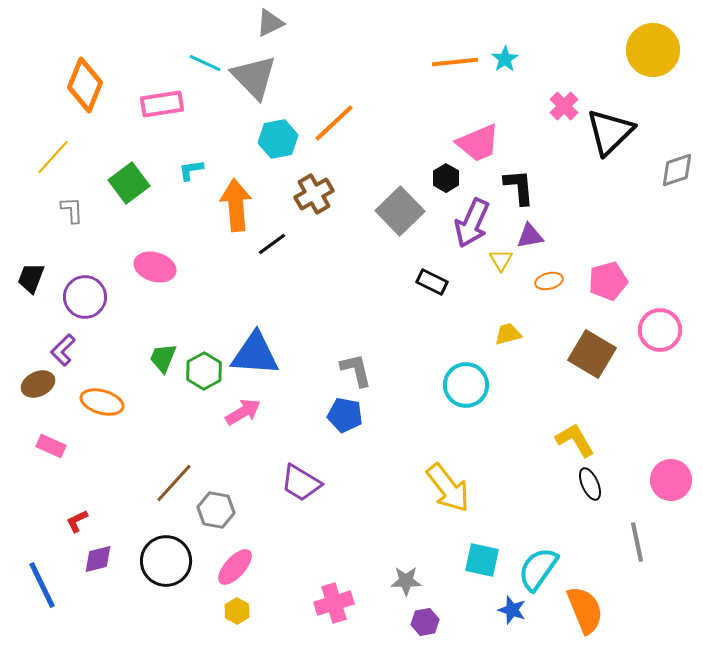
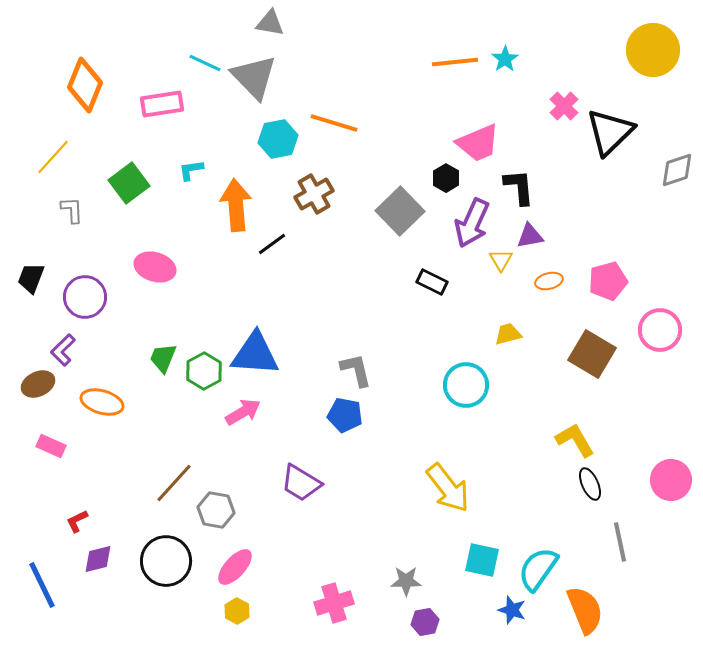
gray triangle at (270, 23): rotated 36 degrees clockwise
orange line at (334, 123): rotated 60 degrees clockwise
gray line at (637, 542): moved 17 px left
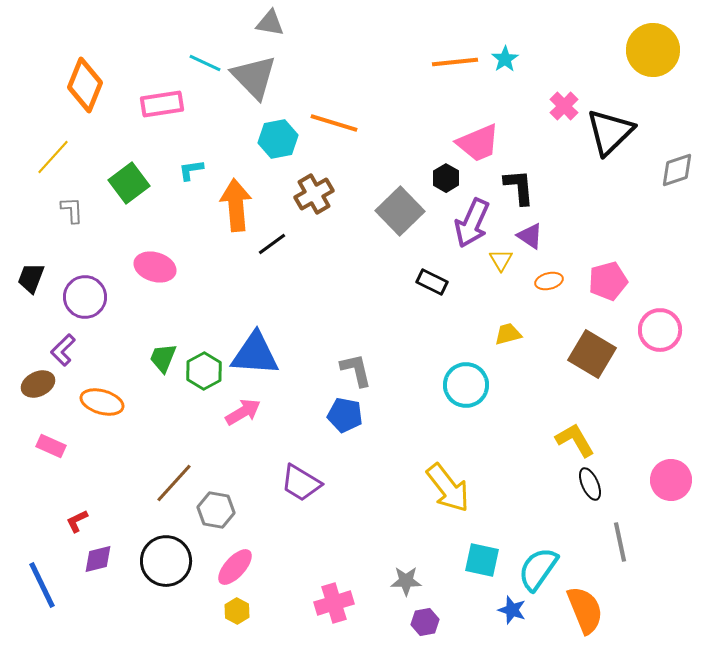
purple triangle at (530, 236): rotated 44 degrees clockwise
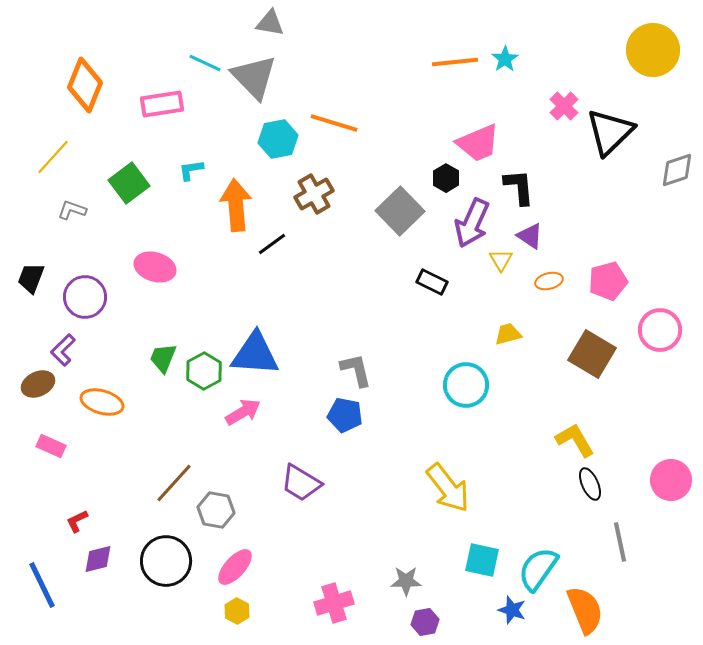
gray L-shape at (72, 210): rotated 68 degrees counterclockwise
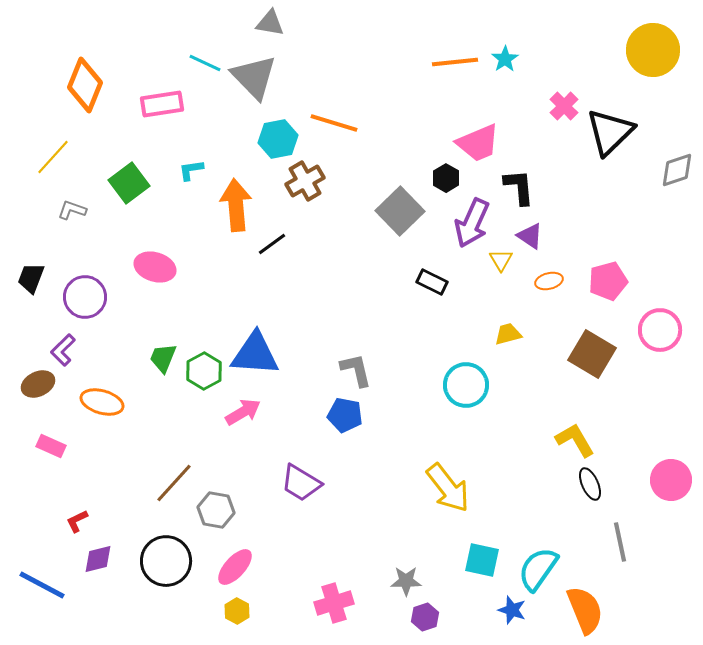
brown cross at (314, 194): moved 9 px left, 13 px up
blue line at (42, 585): rotated 36 degrees counterclockwise
purple hexagon at (425, 622): moved 5 px up; rotated 8 degrees counterclockwise
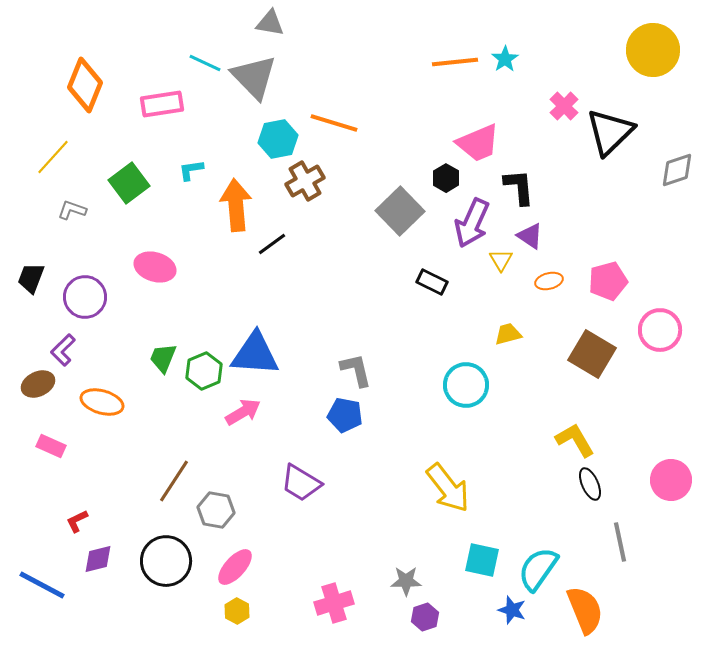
green hexagon at (204, 371): rotated 6 degrees clockwise
brown line at (174, 483): moved 2 px up; rotated 9 degrees counterclockwise
